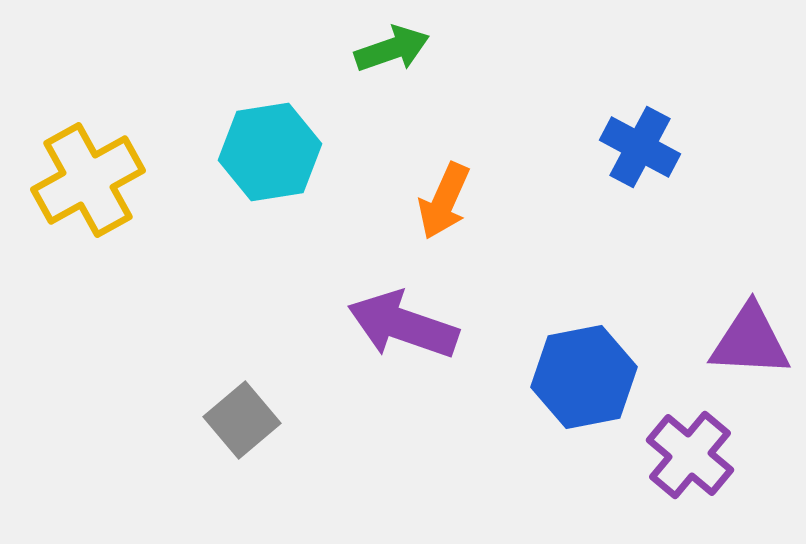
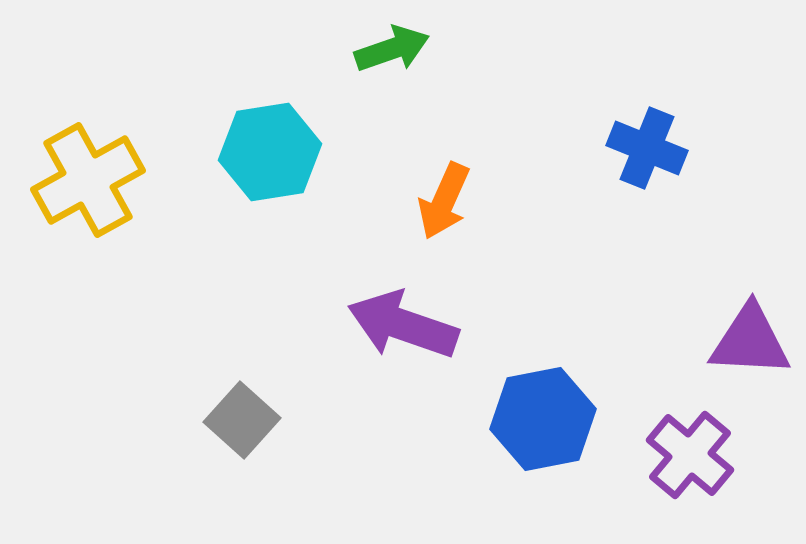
blue cross: moved 7 px right, 1 px down; rotated 6 degrees counterclockwise
blue hexagon: moved 41 px left, 42 px down
gray square: rotated 8 degrees counterclockwise
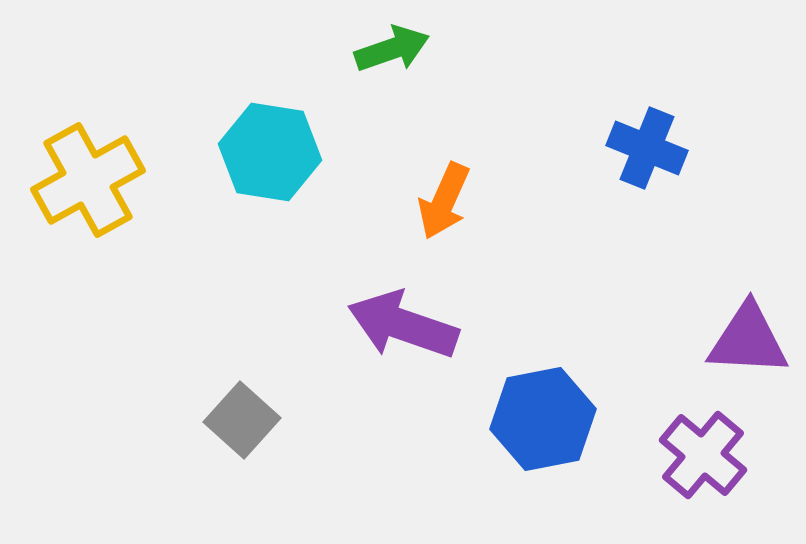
cyan hexagon: rotated 18 degrees clockwise
purple triangle: moved 2 px left, 1 px up
purple cross: moved 13 px right
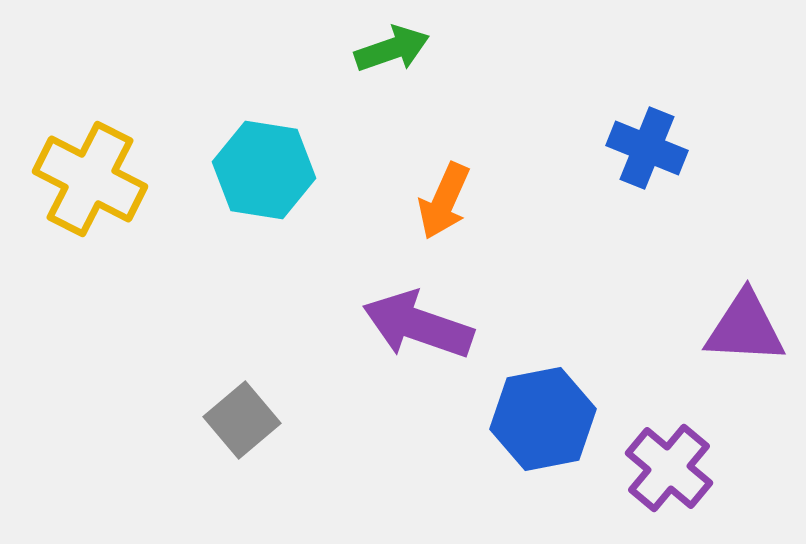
cyan hexagon: moved 6 px left, 18 px down
yellow cross: moved 2 px right, 1 px up; rotated 34 degrees counterclockwise
purple arrow: moved 15 px right
purple triangle: moved 3 px left, 12 px up
gray square: rotated 8 degrees clockwise
purple cross: moved 34 px left, 13 px down
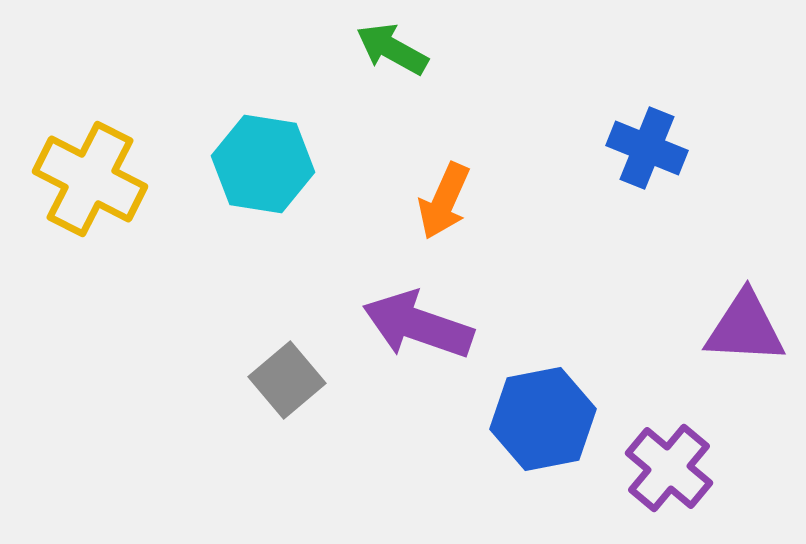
green arrow: rotated 132 degrees counterclockwise
cyan hexagon: moved 1 px left, 6 px up
gray square: moved 45 px right, 40 px up
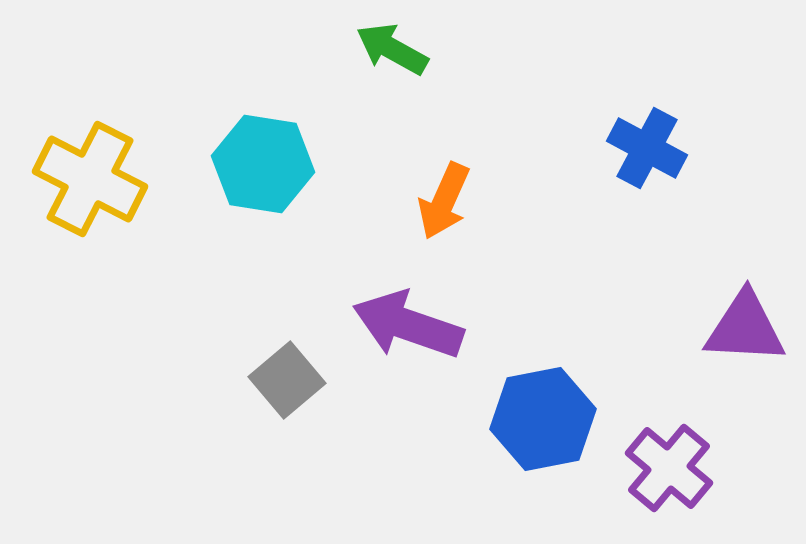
blue cross: rotated 6 degrees clockwise
purple arrow: moved 10 px left
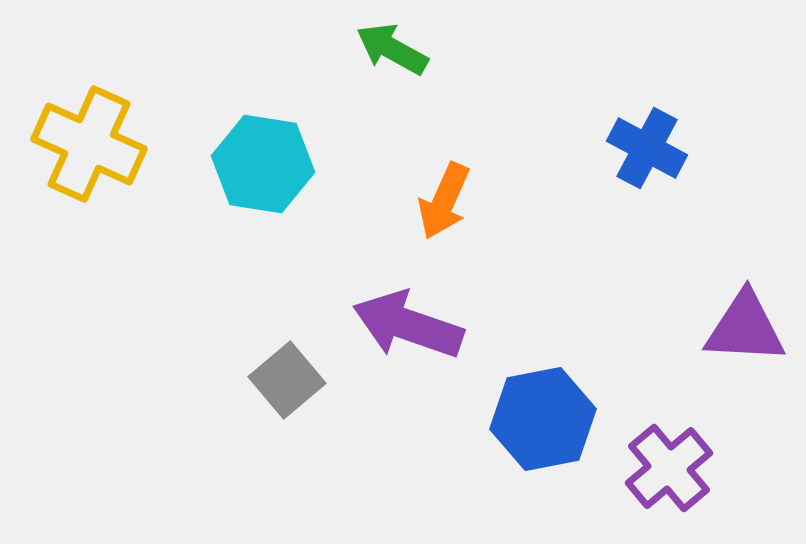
yellow cross: moved 1 px left, 35 px up; rotated 3 degrees counterclockwise
purple cross: rotated 10 degrees clockwise
